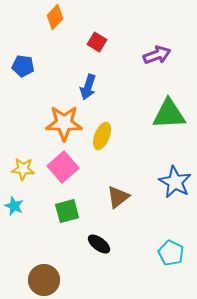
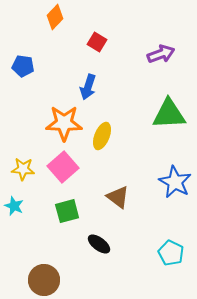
purple arrow: moved 4 px right, 1 px up
brown triangle: rotated 45 degrees counterclockwise
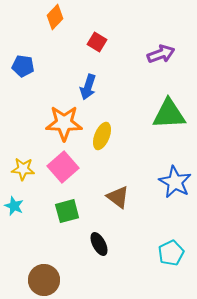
black ellipse: rotated 25 degrees clockwise
cyan pentagon: rotated 20 degrees clockwise
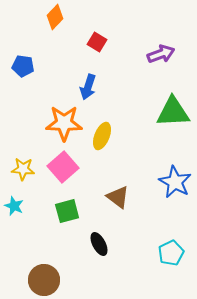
green triangle: moved 4 px right, 2 px up
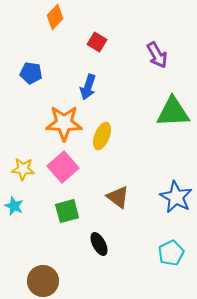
purple arrow: moved 4 px left, 1 px down; rotated 80 degrees clockwise
blue pentagon: moved 8 px right, 7 px down
blue star: moved 1 px right, 15 px down
brown circle: moved 1 px left, 1 px down
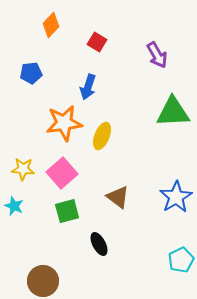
orange diamond: moved 4 px left, 8 px down
blue pentagon: rotated 15 degrees counterclockwise
orange star: rotated 9 degrees counterclockwise
pink square: moved 1 px left, 6 px down
blue star: rotated 12 degrees clockwise
cyan pentagon: moved 10 px right, 7 px down
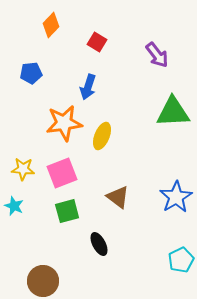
purple arrow: rotated 8 degrees counterclockwise
pink square: rotated 20 degrees clockwise
